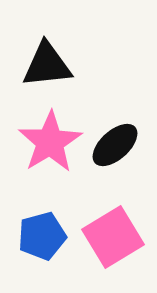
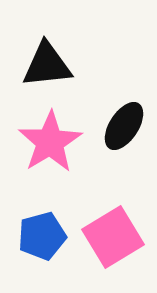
black ellipse: moved 9 px right, 19 px up; rotated 15 degrees counterclockwise
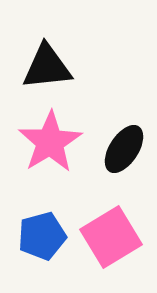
black triangle: moved 2 px down
black ellipse: moved 23 px down
pink square: moved 2 px left
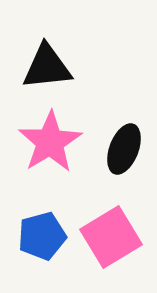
black ellipse: rotated 12 degrees counterclockwise
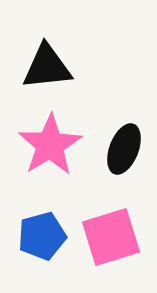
pink star: moved 3 px down
pink square: rotated 14 degrees clockwise
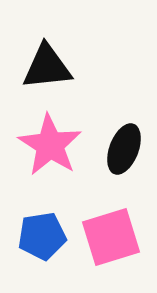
pink star: rotated 8 degrees counterclockwise
blue pentagon: rotated 6 degrees clockwise
